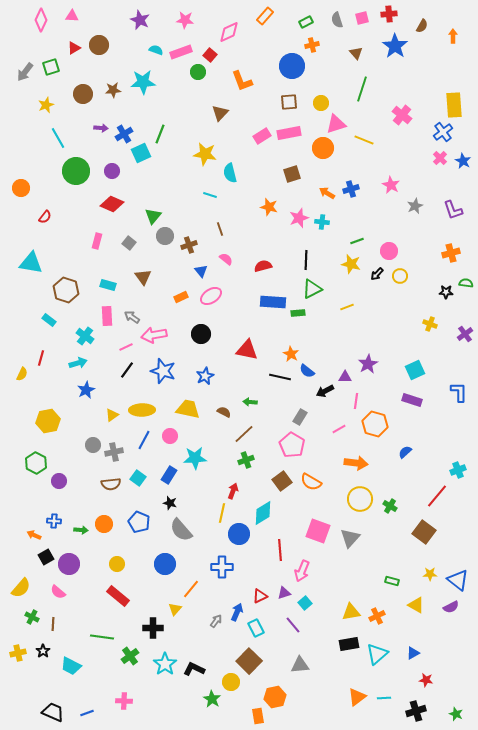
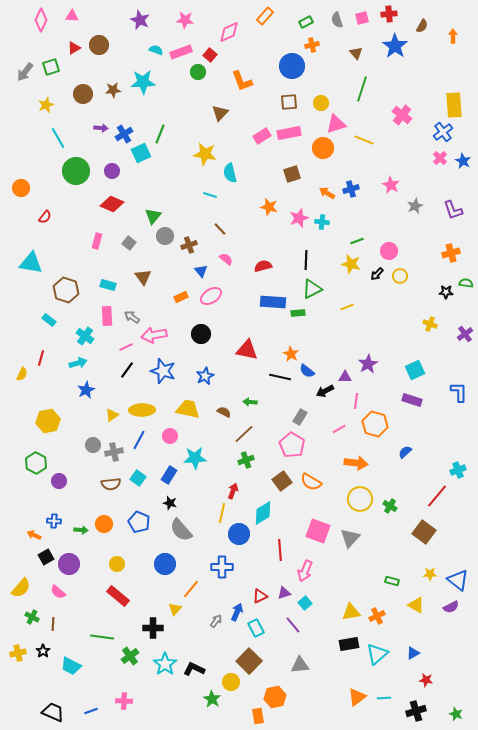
brown line at (220, 229): rotated 24 degrees counterclockwise
blue line at (144, 440): moved 5 px left
pink arrow at (302, 571): moved 3 px right
blue line at (87, 713): moved 4 px right, 2 px up
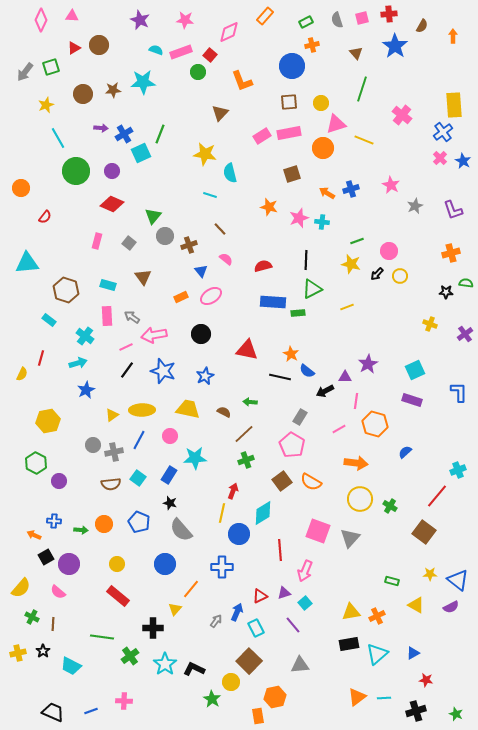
cyan triangle at (31, 263): moved 4 px left; rotated 15 degrees counterclockwise
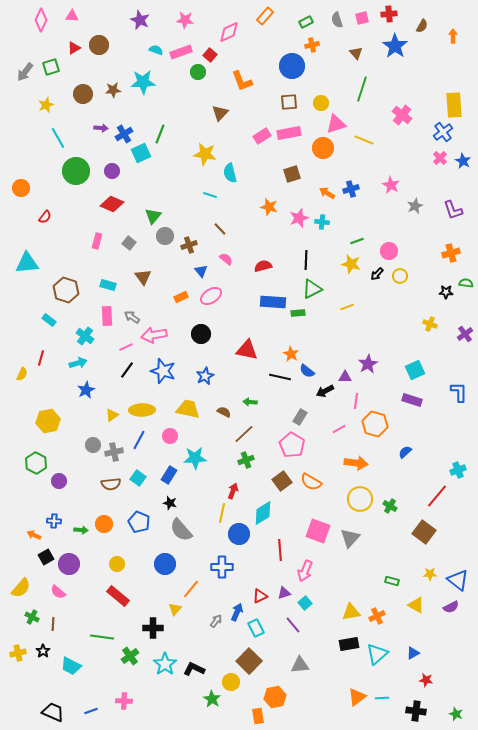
cyan line at (384, 698): moved 2 px left
black cross at (416, 711): rotated 24 degrees clockwise
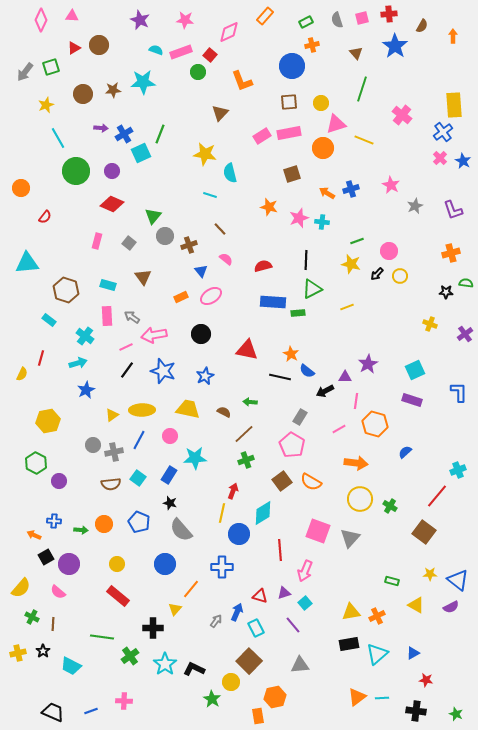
red triangle at (260, 596): rotated 42 degrees clockwise
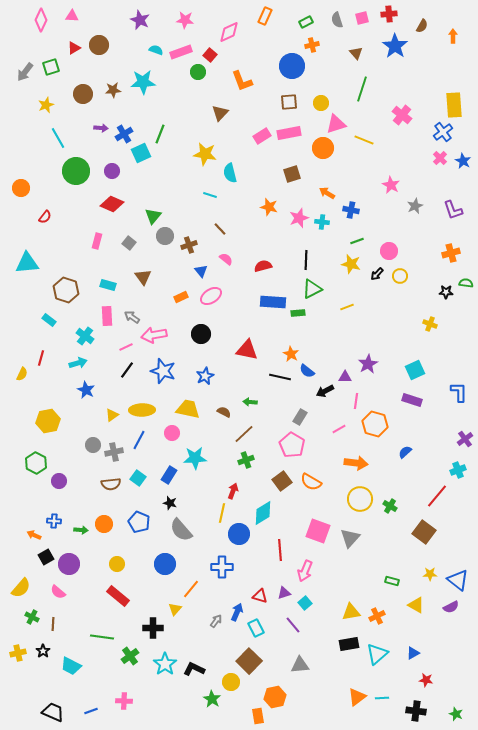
orange rectangle at (265, 16): rotated 18 degrees counterclockwise
blue cross at (351, 189): moved 21 px down; rotated 28 degrees clockwise
purple cross at (465, 334): moved 105 px down
blue star at (86, 390): rotated 18 degrees counterclockwise
pink circle at (170, 436): moved 2 px right, 3 px up
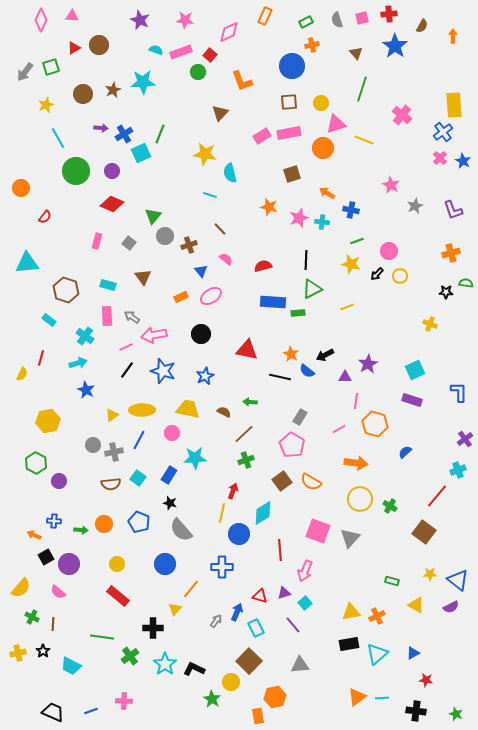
brown star at (113, 90): rotated 21 degrees counterclockwise
black arrow at (325, 391): moved 36 px up
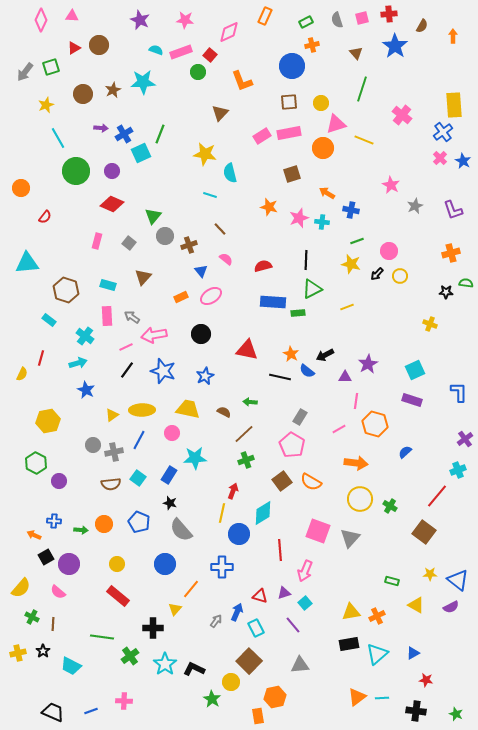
brown triangle at (143, 277): rotated 18 degrees clockwise
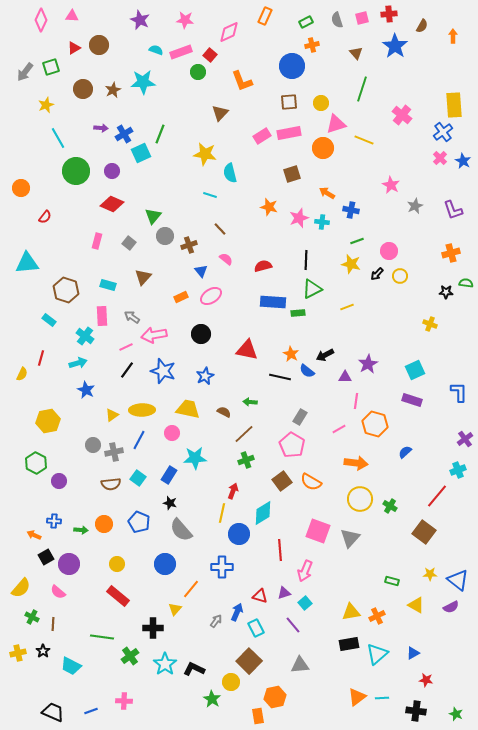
brown circle at (83, 94): moved 5 px up
pink rectangle at (107, 316): moved 5 px left
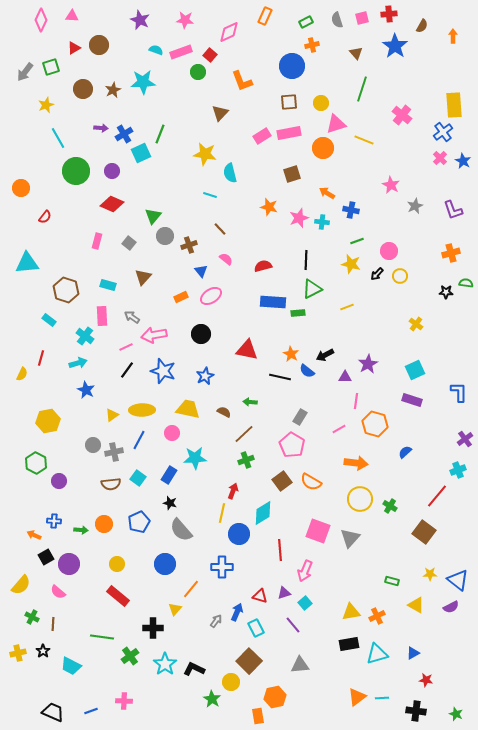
yellow cross at (430, 324): moved 14 px left; rotated 16 degrees clockwise
blue pentagon at (139, 522): rotated 25 degrees clockwise
yellow semicircle at (21, 588): moved 3 px up
cyan triangle at (377, 654): rotated 25 degrees clockwise
